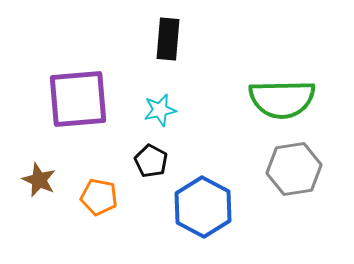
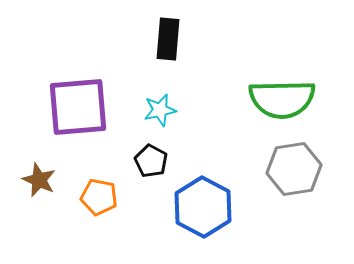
purple square: moved 8 px down
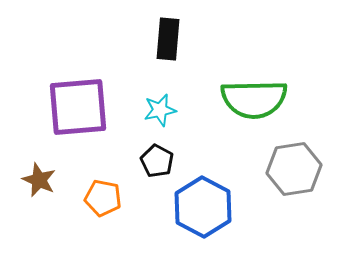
green semicircle: moved 28 px left
black pentagon: moved 6 px right
orange pentagon: moved 4 px right, 1 px down
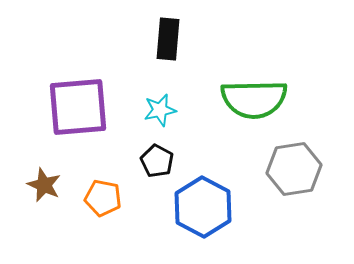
brown star: moved 5 px right, 5 px down
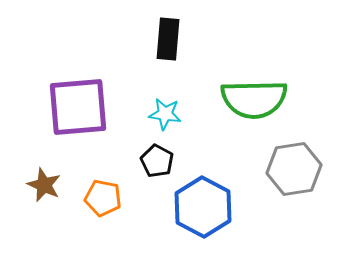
cyan star: moved 5 px right, 4 px down; rotated 20 degrees clockwise
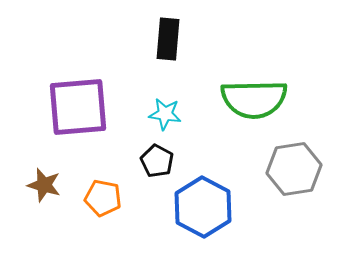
brown star: rotated 8 degrees counterclockwise
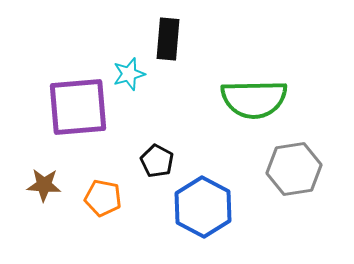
cyan star: moved 36 px left, 40 px up; rotated 24 degrees counterclockwise
brown star: rotated 12 degrees counterclockwise
